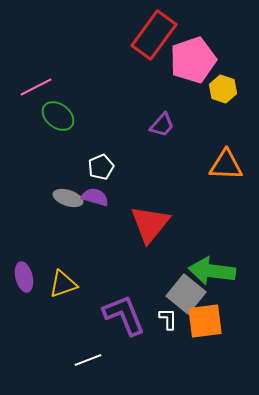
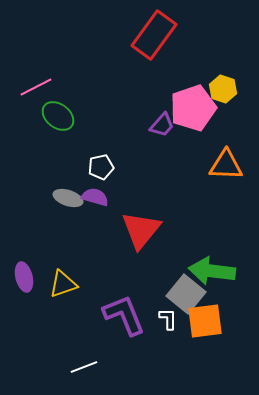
pink pentagon: moved 48 px down
white pentagon: rotated 10 degrees clockwise
red triangle: moved 9 px left, 6 px down
white line: moved 4 px left, 7 px down
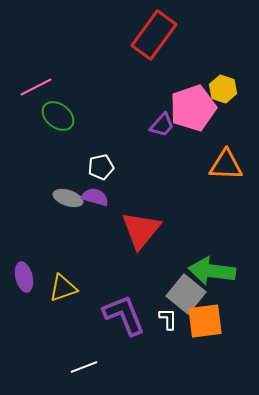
yellow triangle: moved 4 px down
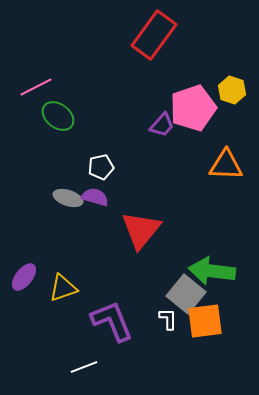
yellow hexagon: moved 9 px right, 1 px down
purple ellipse: rotated 52 degrees clockwise
purple L-shape: moved 12 px left, 6 px down
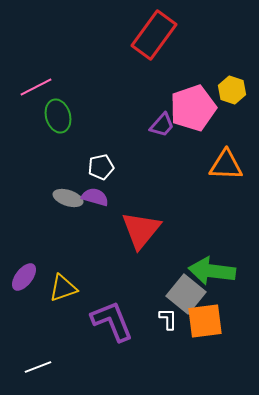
green ellipse: rotated 36 degrees clockwise
white line: moved 46 px left
